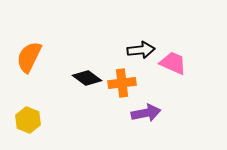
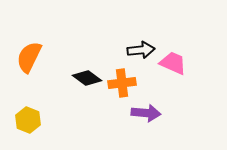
purple arrow: rotated 16 degrees clockwise
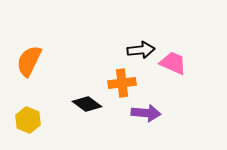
orange semicircle: moved 4 px down
black diamond: moved 26 px down
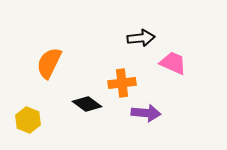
black arrow: moved 12 px up
orange semicircle: moved 20 px right, 2 px down
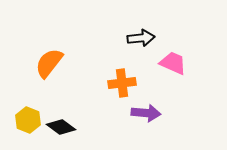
orange semicircle: rotated 12 degrees clockwise
black diamond: moved 26 px left, 23 px down
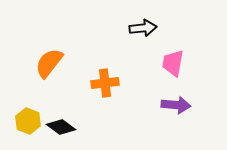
black arrow: moved 2 px right, 10 px up
pink trapezoid: rotated 104 degrees counterclockwise
orange cross: moved 17 px left
purple arrow: moved 30 px right, 8 px up
yellow hexagon: moved 1 px down
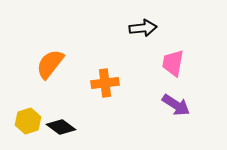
orange semicircle: moved 1 px right, 1 px down
purple arrow: rotated 28 degrees clockwise
yellow hexagon: rotated 20 degrees clockwise
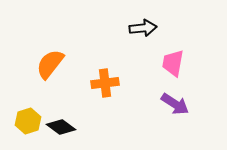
purple arrow: moved 1 px left, 1 px up
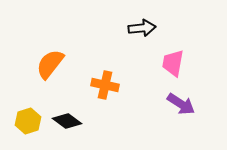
black arrow: moved 1 px left
orange cross: moved 2 px down; rotated 20 degrees clockwise
purple arrow: moved 6 px right
black diamond: moved 6 px right, 6 px up
